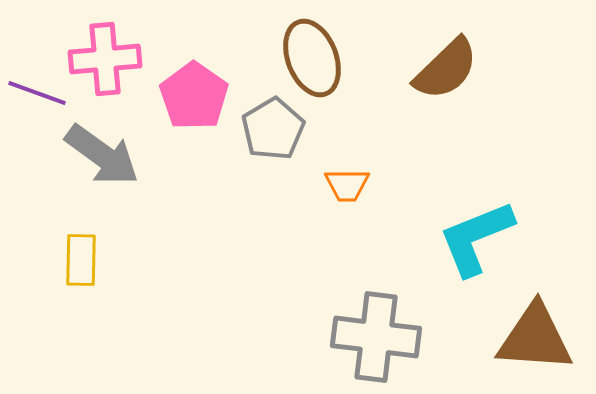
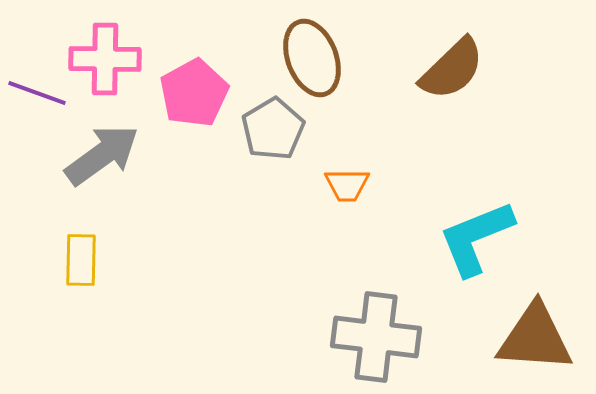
pink cross: rotated 6 degrees clockwise
brown semicircle: moved 6 px right
pink pentagon: moved 3 px up; rotated 8 degrees clockwise
gray arrow: rotated 72 degrees counterclockwise
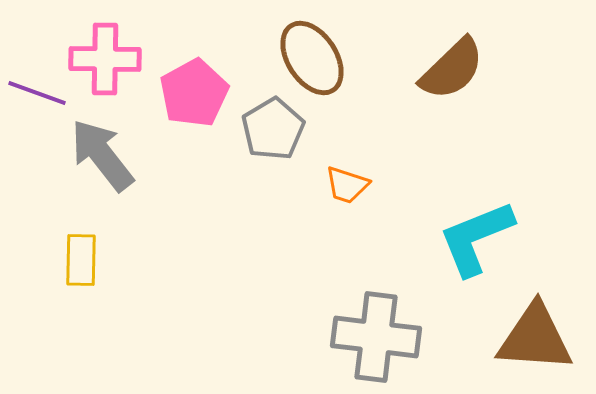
brown ellipse: rotated 12 degrees counterclockwise
gray arrow: rotated 92 degrees counterclockwise
orange trapezoid: rotated 18 degrees clockwise
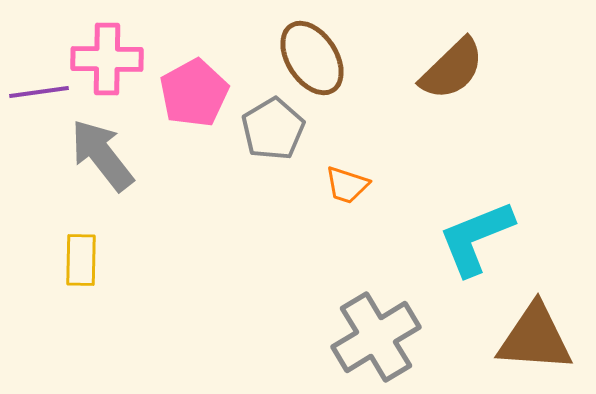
pink cross: moved 2 px right
purple line: moved 2 px right, 1 px up; rotated 28 degrees counterclockwise
gray cross: rotated 38 degrees counterclockwise
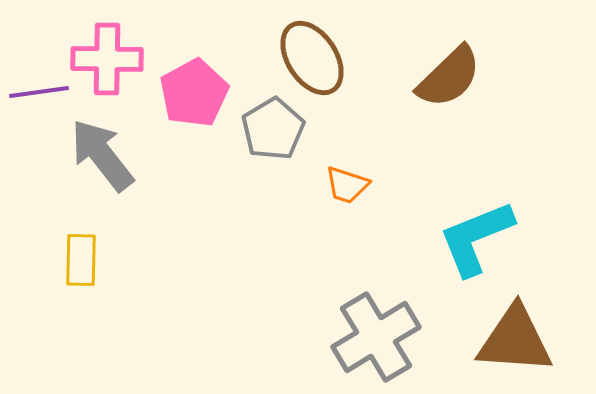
brown semicircle: moved 3 px left, 8 px down
brown triangle: moved 20 px left, 2 px down
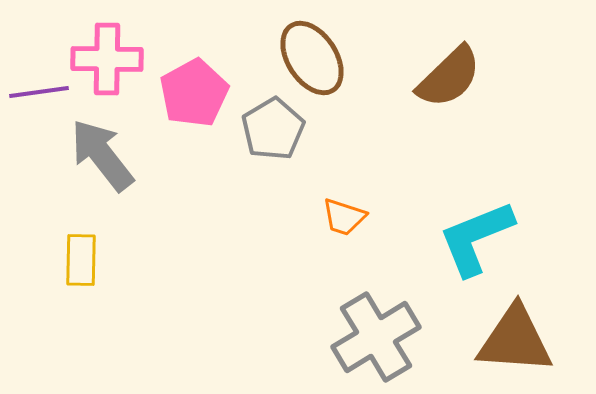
orange trapezoid: moved 3 px left, 32 px down
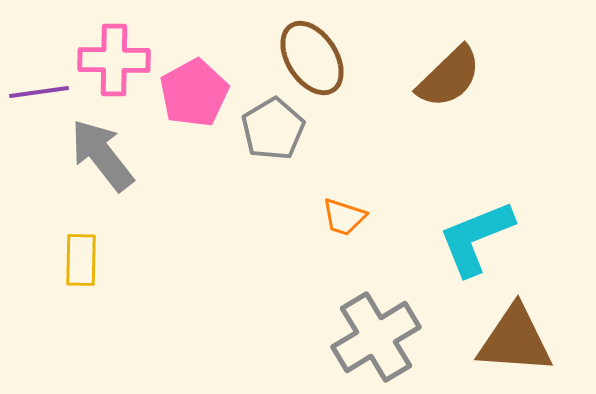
pink cross: moved 7 px right, 1 px down
